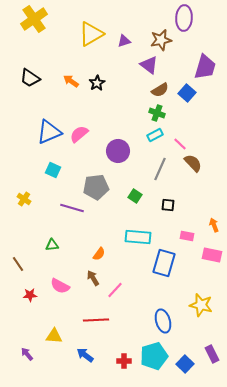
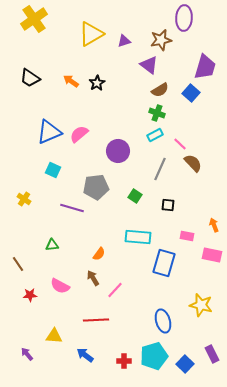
blue square at (187, 93): moved 4 px right
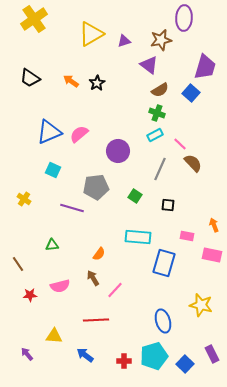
pink semicircle at (60, 286): rotated 42 degrees counterclockwise
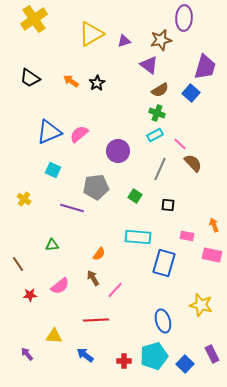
pink semicircle at (60, 286): rotated 24 degrees counterclockwise
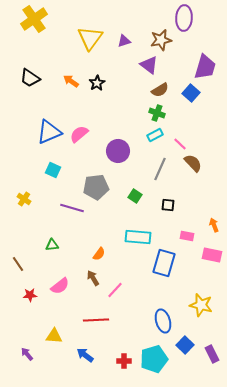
yellow triangle at (91, 34): moved 1 px left, 4 px down; rotated 24 degrees counterclockwise
cyan pentagon at (154, 356): moved 3 px down
blue square at (185, 364): moved 19 px up
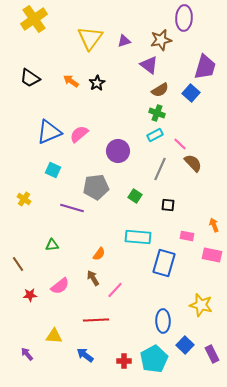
blue ellipse at (163, 321): rotated 15 degrees clockwise
cyan pentagon at (154, 359): rotated 12 degrees counterclockwise
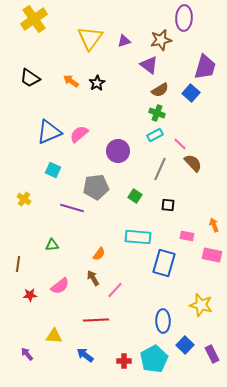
brown line at (18, 264): rotated 42 degrees clockwise
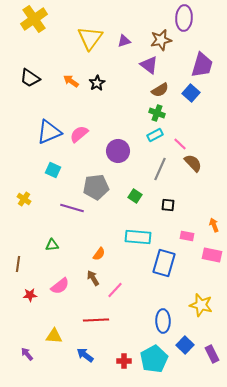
purple trapezoid at (205, 67): moved 3 px left, 2 px up
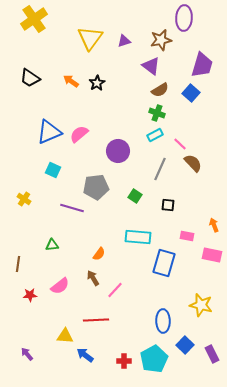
purple triangle at (149, 65): moved 2 px right, 1 px down
yellow triangle at (54, 336): moved 11 px right
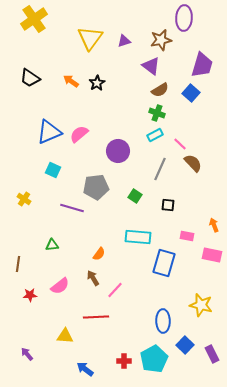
red line at (96, 320): moved 3 px up
blue arrow at (85, 355): moved 14 px down
